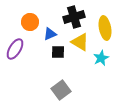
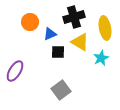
purple ellipse: moved 22 px down
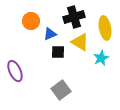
orange circle: moved 1 px right, 1 px up
purple ellipse: rotated 55 degrees counterclockwise
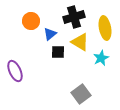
blue triangle: rotated 16 degrees counterclockwise
gray square: moved 20 px right, 4 px down
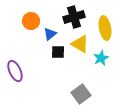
yellow triangle: moved 2 px down
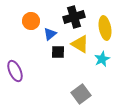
cyan star: moved 1 px right, 1 px down
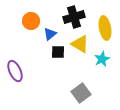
gray square: moved 1 px up
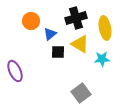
black cross: moved 2 px right, 1 px down
cyan star: rotated 21 degrees clockwise
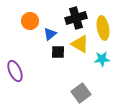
orange circle: moved 1 px left
yellow ellipse: moved 2 px left
